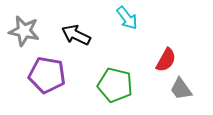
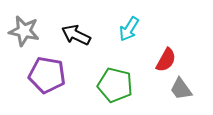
cyan arrow: moved 2 px right, 11 px down; rotated 70 degrees clockwise
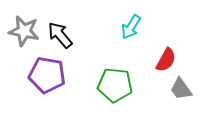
cyan arrow: moved 2 px right, 2 px up
black arrow: moved 16 px left; rotated 24 degrees clockwise
green pentagon: rotated 8 degrees counterclockwise
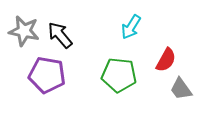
green pentagon: moved 4 px right, 10 px up
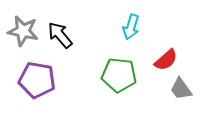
cyan arrow: rotated 15 degrees counterclockwise
gray star: moved 1 px left
red semicircle: rotated 20 degrees clockwise
purple pentagon: moved 10 px left, 5 px down
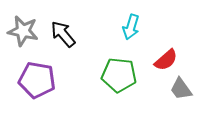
black arrow: moved 3 px right, 1 px up
